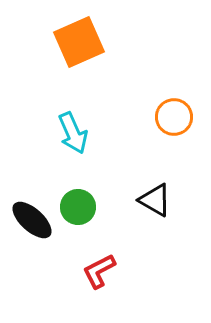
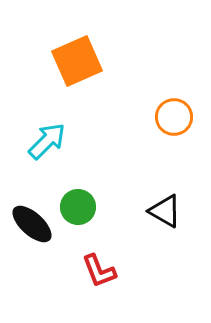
orange square: moved 2 px left, 19 px down
cyan arrow: moved 26 px left, 8 px down; rotated 111 degrees counterclockwise
black triangle: moved 10 px right, 11 px down
black ellipse: moved 4 px down
red L-shape: rotated 84 degrees counterclockwise
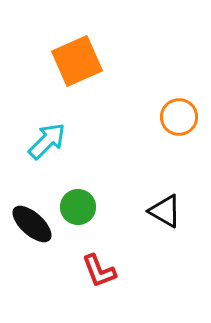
orange circle: moved 5 px right
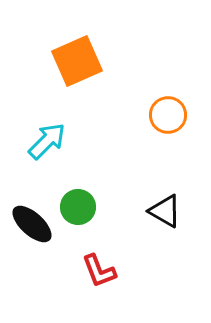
orange circle: moved 11 px left, 2 px up
